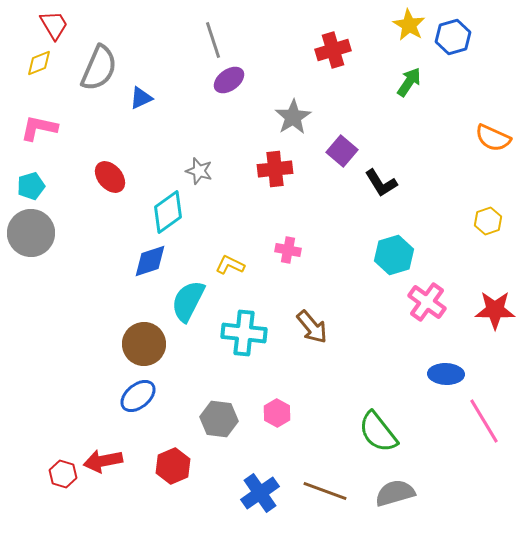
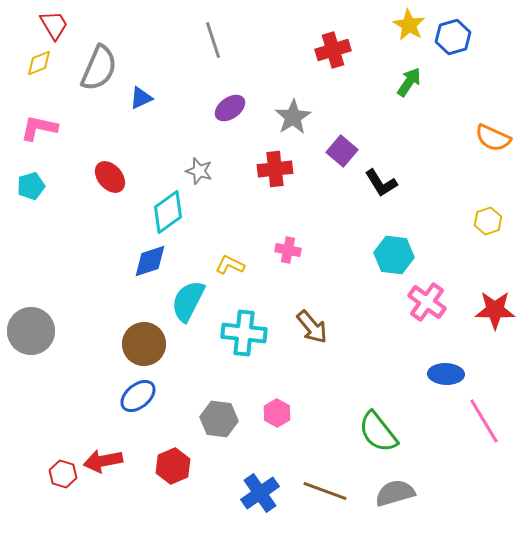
purple ellipse at (229, 80): moved 1 px right, 28 px down
gray circle at (31, 233): moved 98 px down
cyan hexagon at (394, 255): rotated 24 degrees clockwise
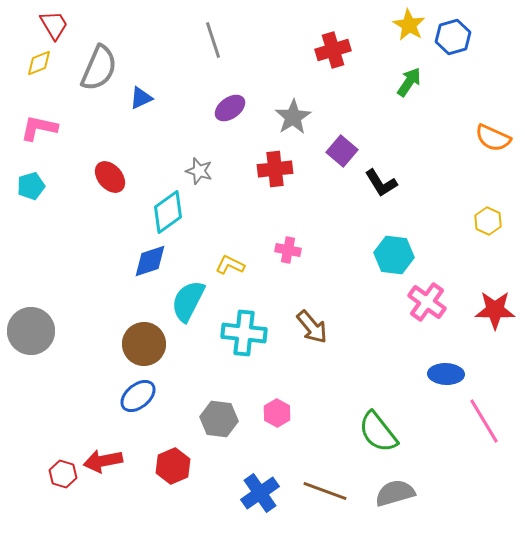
yellow hexagon at (488, 221): rotated 16 degrees counterclockwise
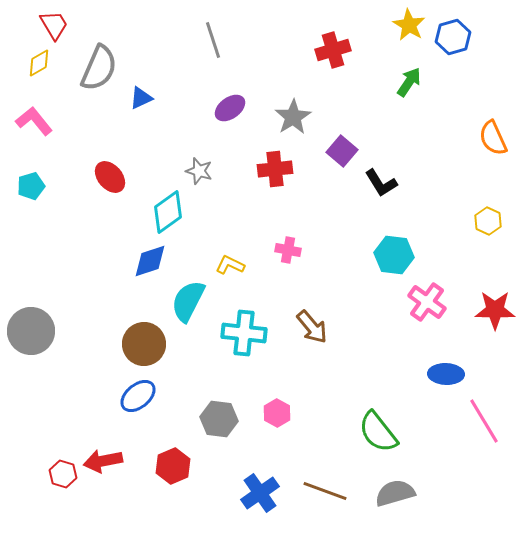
yellow diamond at (39, 63): rotated 8 degrees counterclockwise
pink L-shape at (39, 128): moved 5 px left, 7 px up; rotated 39 degrees clockwise
orange semicircle at (493, 138): rotated 42 degrees clockwise
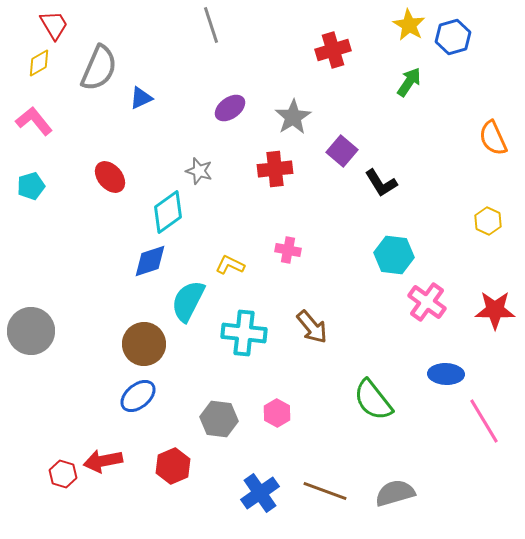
gray line at (213, 40): moved 2 px left, 15 px up
green semicircle at (378, 432): moved 5 px left, 32 px up
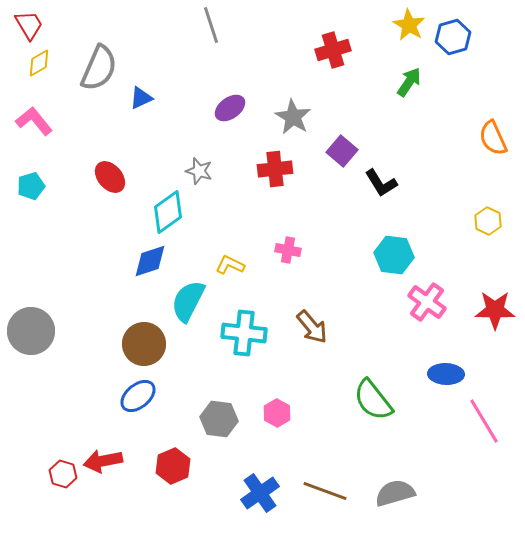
red trapezoid at (54, 25): moved 25 px left
gray star at (293, 117): rotated 9 degrees counterclockwise
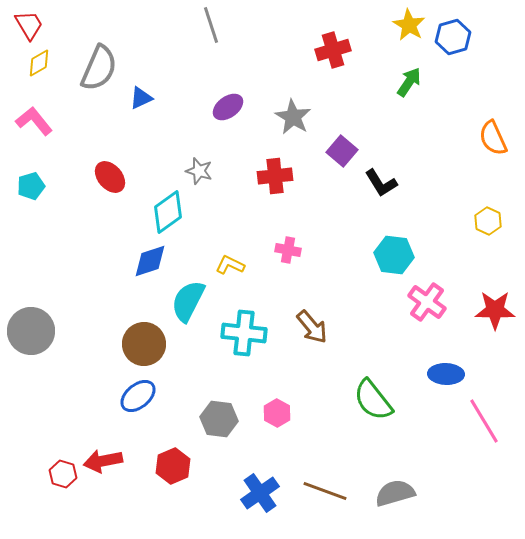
purple ellipse at (230, 108): moved 2 px left, 1 px up
red cross at (275, 169): moved 7 px down
